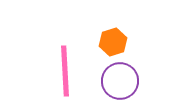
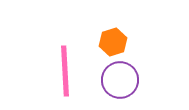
purple circle: moved 1 px up
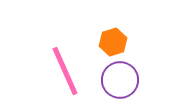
pink line: rotated 21 degrees counterclockwise
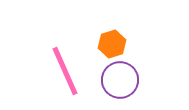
orange hexagon: moved 1 px left, 2 px down
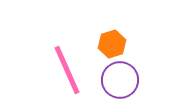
pink line: moved 2 px right, 1 px up
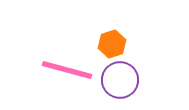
pink line: rotated 51 degrees counterclockwise
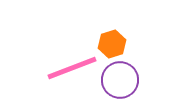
pink line: moved 5 px right, 2 px up; rotated 36 degrees counterclockwise
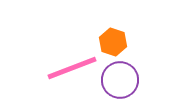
orange hexagon: moved 1 px right, 2 px up; rotated 24 degrees counterclockwise
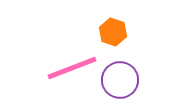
orange hexagon: moved 10 px up
